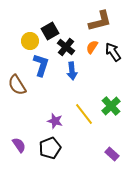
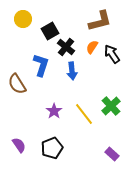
yellow circle: moved 7 px left, 22 px up
black arrow: moved 1 px left, 2 px down
brown semicircle: moved 1 px up
purple star: moved 1 px left, 10 px up; rotated 21 degrees clockwise
black pentagon: moved 2 px right
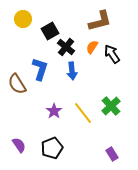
blue L-shape: moved 1 px left, 4 px down
yellow line: moved 1 px left, 1 px up
purple rectangle: rotated 16 degrees clockwise
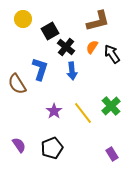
brown L-shape: moved 2 px left
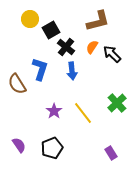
yellow circle: moved 7 px right
black square: moved 1 px right, 1 px up
black arrow: rotated 12 degrees counterclockwise
green cross: moved 6 px right, 3 px up
purple rectangle: moved 1 px left, 1 px up
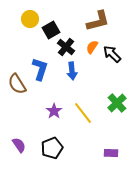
purple rectangle: rotated 56 degrees counterclockwise
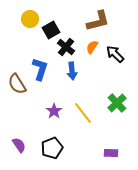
black arrow: moved 3 px right
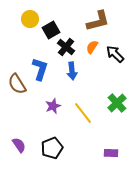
purple star: moved 1 px left, 5 px up; rotated 14 degrees clockwise
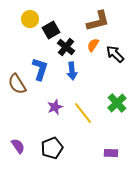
orange semicircle: moved 1 px right, 2 px up
purple star: moved 2 px right, 1 px down
purple semicircle: moved 1 px left, 1 px down
